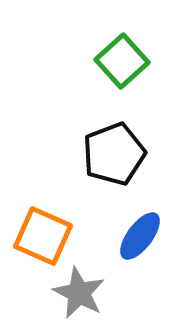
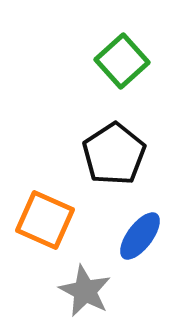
black pentagon: rotated 12 degrees counterclockwise
orange square: moved 2 px right, 16 px up
gray star: moved 6 px right, 2 px up
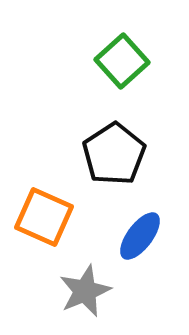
orange square: moved 1 px left, 3 px up
gray star: rotated 22 degrees clockwise
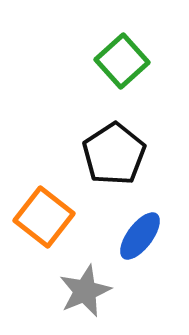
orange square: rotated 14 degrees clockwise
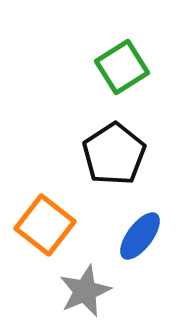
green square: moved 6 px down; rotated 10 degrees clockwise
orange square: moved 1 px right, 8 px down
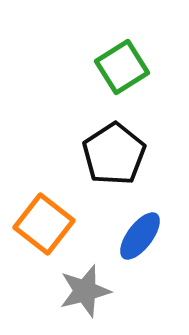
orange square: moved 1 px left, 1 px up
gray star: rotated 8 degrees clockwise
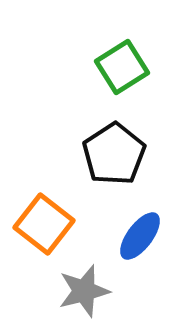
gray star: moved 1 px left
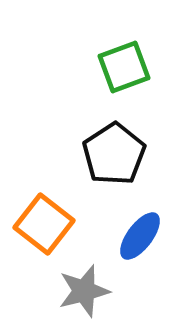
green square: moved 2 px right; rotated 12 degrees clockwise
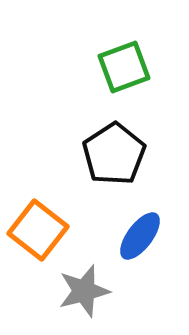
orange square: moved 6 px left, 6 px down
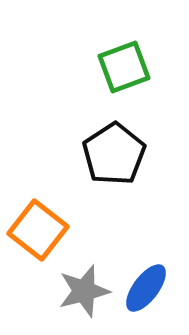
blue ellipse: moved 6 px right, 52 px down
